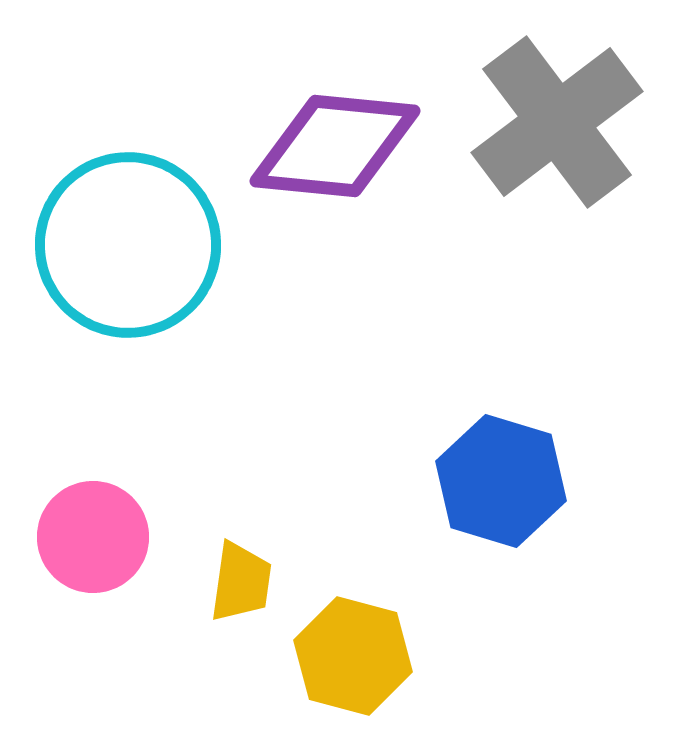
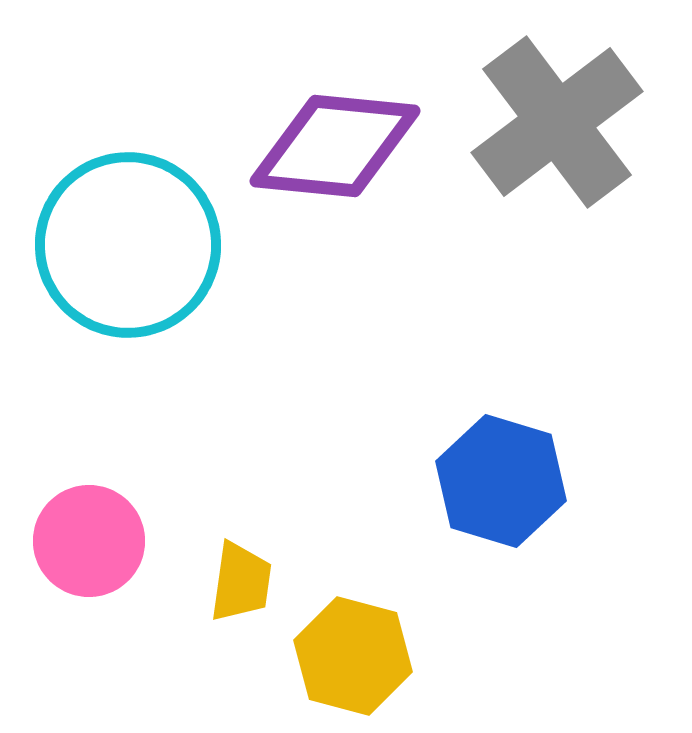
pink circle: moved 4 px left, 4 px down
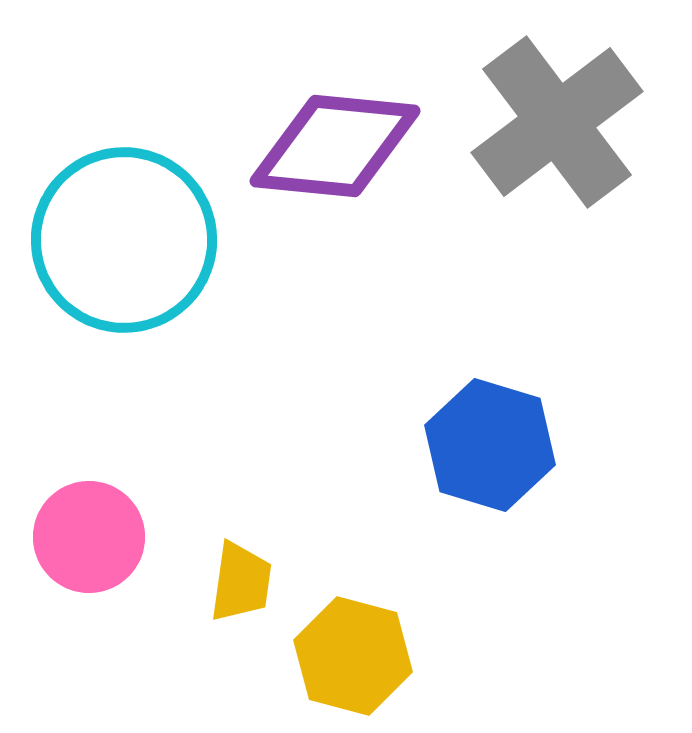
cyan circle: moved 4 px left, 5 px up
blue hexagon: moved 11 px left, 36 px up
pink circle: moved 4 px up
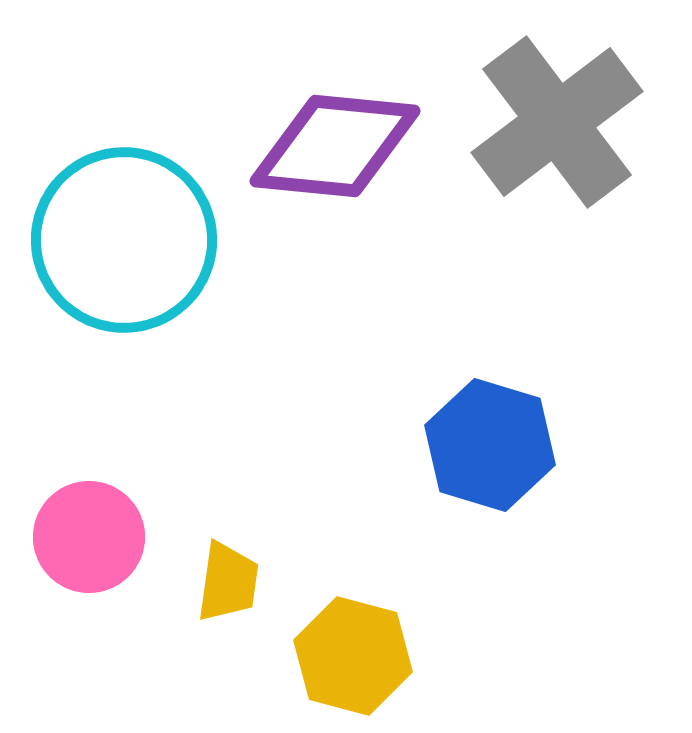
yellow trapezoid: moved 13 px left
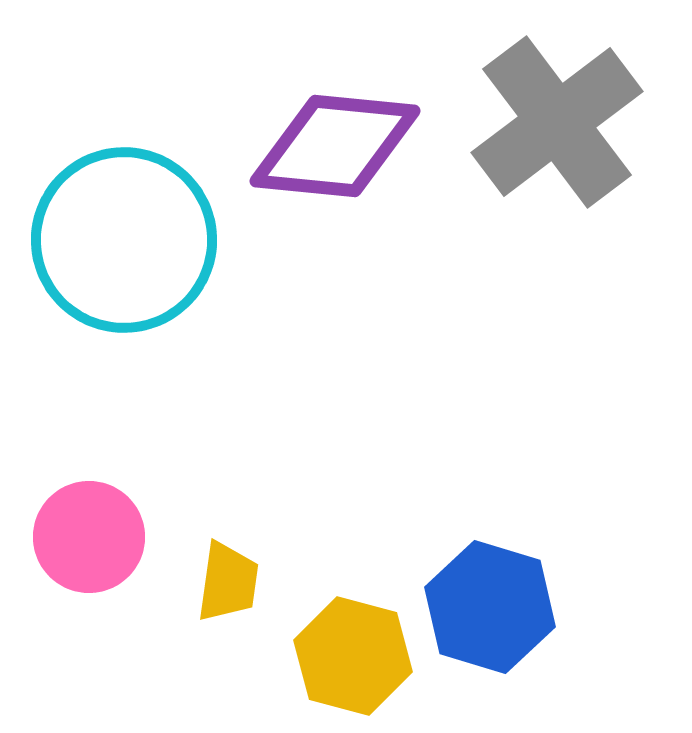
blue hexagon: moved 162 px down
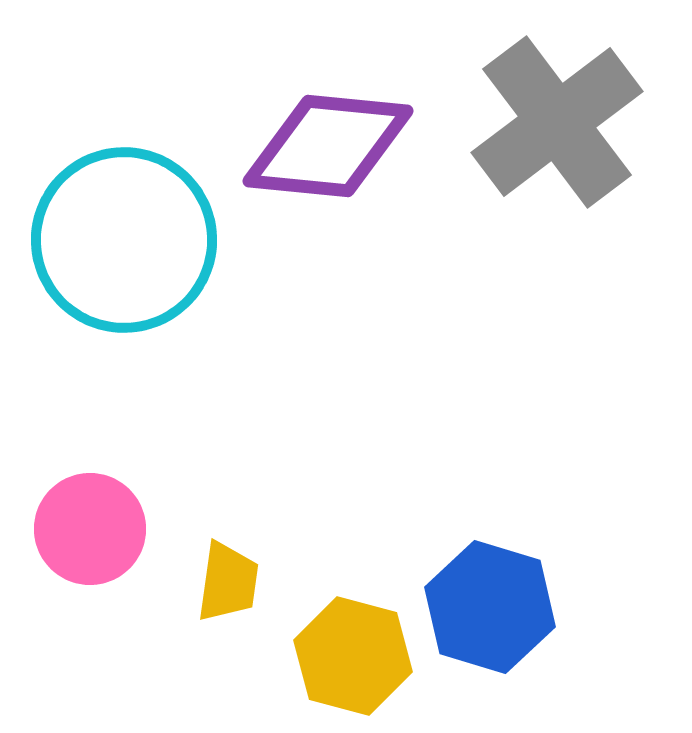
purple diamond: moved 7 px left
pink circle: moved 1 px right, 8 px up
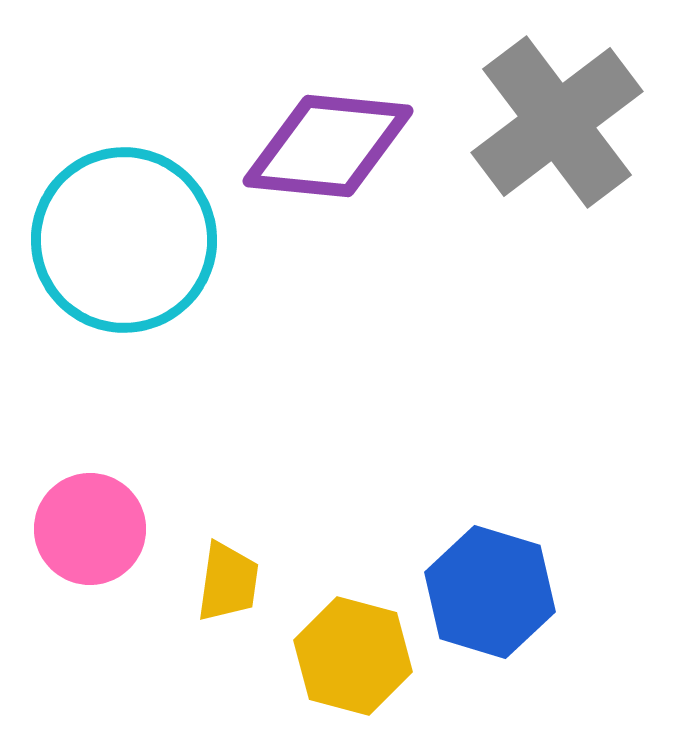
blue hexagon: moved 15 px up
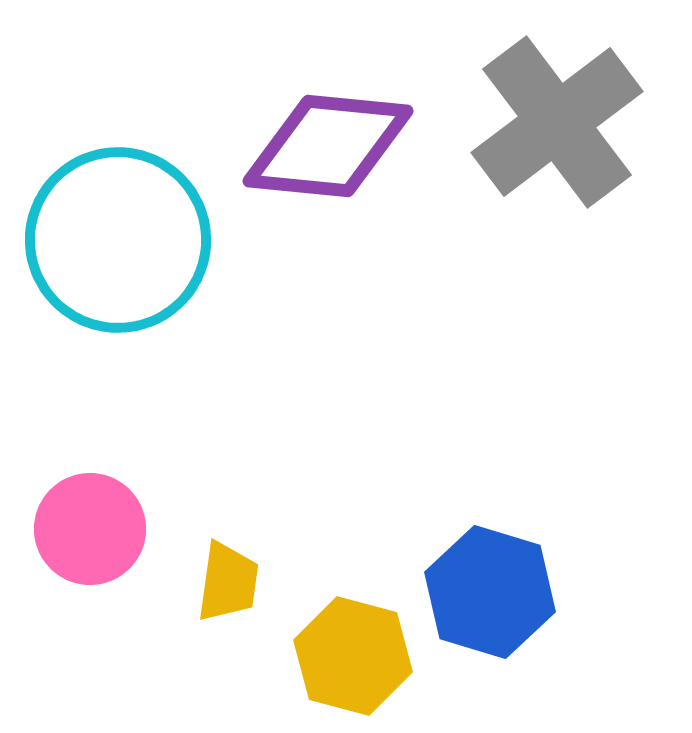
cyan circle: moved 6 px left
